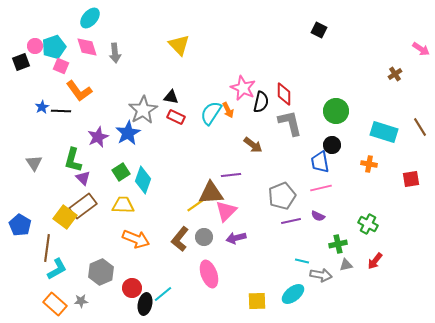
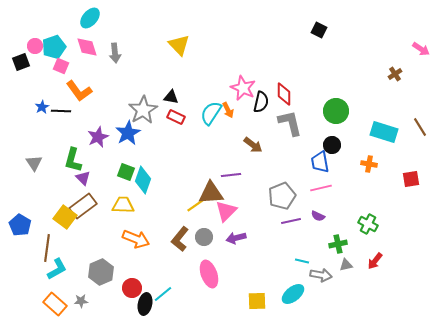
green square at (121, 172): moved 5 px right; rotated 36 degrees counterclockwise
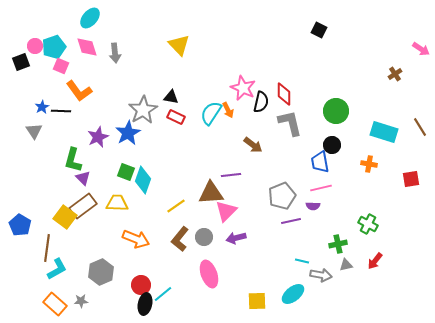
gray triangle at (34, 163): moved 32 px up
yellow trapezoid at (123, 205): moved 6 px left, 2 px up
yellow line at (196, 205): moved 20 px left, 1 px down
purple semicircle at (318, 216): moved 5 px left, 10 px up; rotated 24 degrees counterclockwise
red circle at (132, 288): moved 9 px right, 3 px up
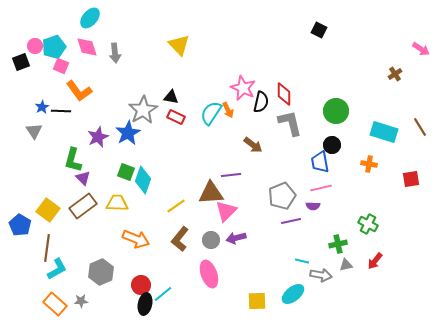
yellow square at (65, 217): moved 17 px left, 7 px up
gray circle at (204, 237): moved 7 px right, 3 px down
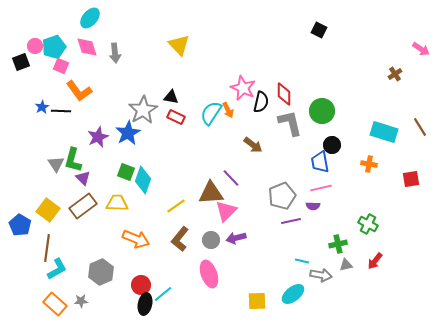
green circle at (336, 111): moved 14 px left
gray triangle at (34, 131): moved 22 px right, 33 px down
purple line at (231, 175): moved 3 px down; rotated 54 degrees clockwise
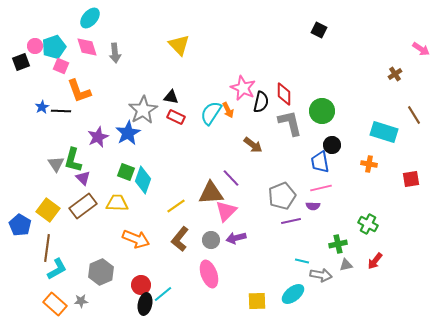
orange L-shape at (79, 91): rotated 16 degrees clockwise
brown line at (420, 127): moved 6 px left, 12 px up
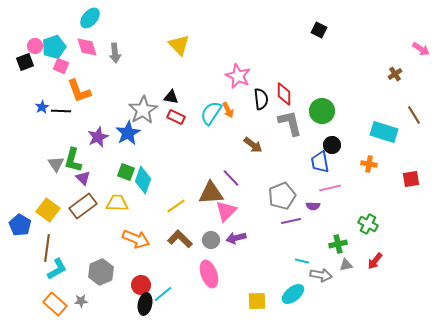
black square at (21, 62): moved 4 px right
pink star at (243, 88): moved 5 px left, 12 px up
black semicircle at (261, 102): moved 3 px up; rotated 20 degrees counterclockwise
pink line at (321, 188): moved 9 px right
brown L-shape at (180, 239): rotated 95 degrees clockwise
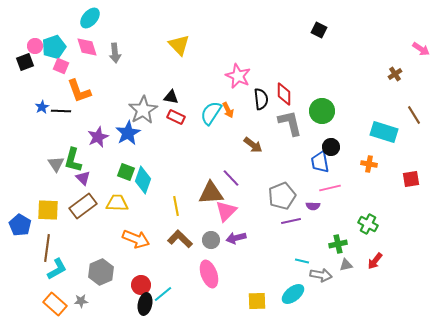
black circle at (332, 145): moved 1 px left, 2 px down
yellow line at (176, 206): rotated 66 degrees counterclockwise
yellow square at (48, 210): rotated 35 degrees counterclockwise
